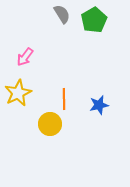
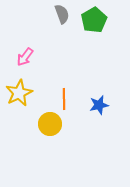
gray semicircle: rotated 12 degrees clockwise
yellow star: moved 1 px right
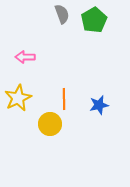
pink arrow: rotated 54 degrees clockwise
yellow star: moved 1 px left, 5 px down
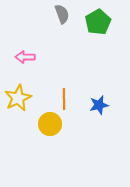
green pentagon: moved 4 px right, 2 px down
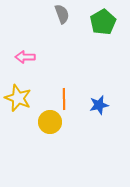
green pentagon: moved 5 px right
yellow star: rotated 24 degrees counterclockwise
yellow circle: moved 2 px up
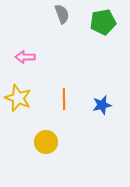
green pentagon: rotated 20 degrees clockwise
blue star: moved 3 px right
yellow circle: moved 4 px left, 20 px down
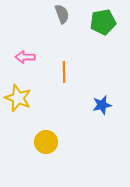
orange line: moved 27 px up
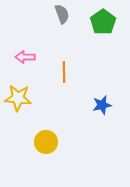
green pentagon: rotated 25 degrees counterclockwise
yellow star: rotated 16 degrees counterclockwise
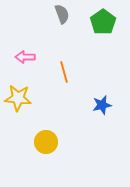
orange line: rotated 15 degrees counterclockwise
